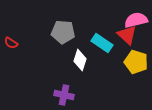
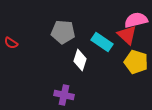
cyan rectangle: moved 1 px up
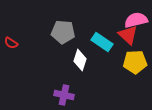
red triangle: moved 1 px right
yellow pentagon: moved 1 px left; rotated 20 degrees counterclockwise
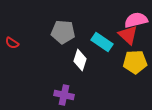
red semicircle: moved 1 px right
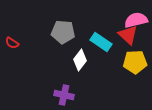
cyan rectangle: moved 1 px left
white diamond: rotated 20 degrees clockwise
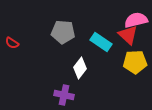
white diamond: moved 8 px down
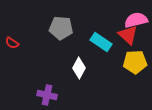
gray pentagon: moved 2 px left, 4 px up
white diamond: moved 1 px left; rotated 10 degrees counterclockwise
purple cross: moved 17 px left
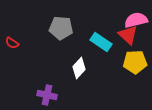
white diamond: rotated 15 degrees clockwise
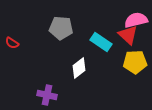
white diamond: rotated 10 degrees clockwise
